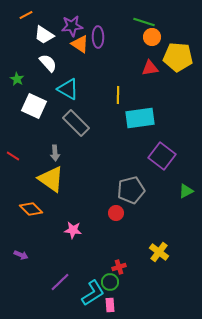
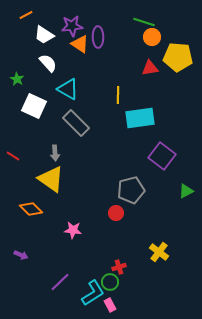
pink rectangle: rotated 24 degrees counterclockwise
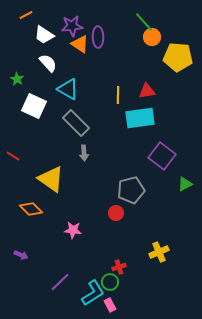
green line: rotated 30 degrees clockwise
red triangle: moved 3 px left, 23 px down
gray arrow: moved 29 px right
green triangle: moved 1 px left, 7 px up
yellow cross: rotated 30 degrees clockwise
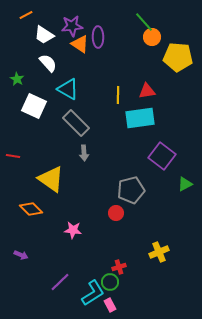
red line: rotated 24 degrees counterclockwise
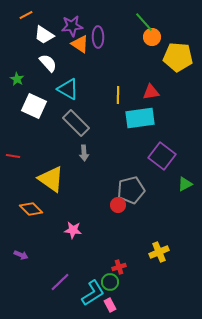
red triangle: moved 4 px right, 1 px down
red circle: moved 2 px right, 8 px up
